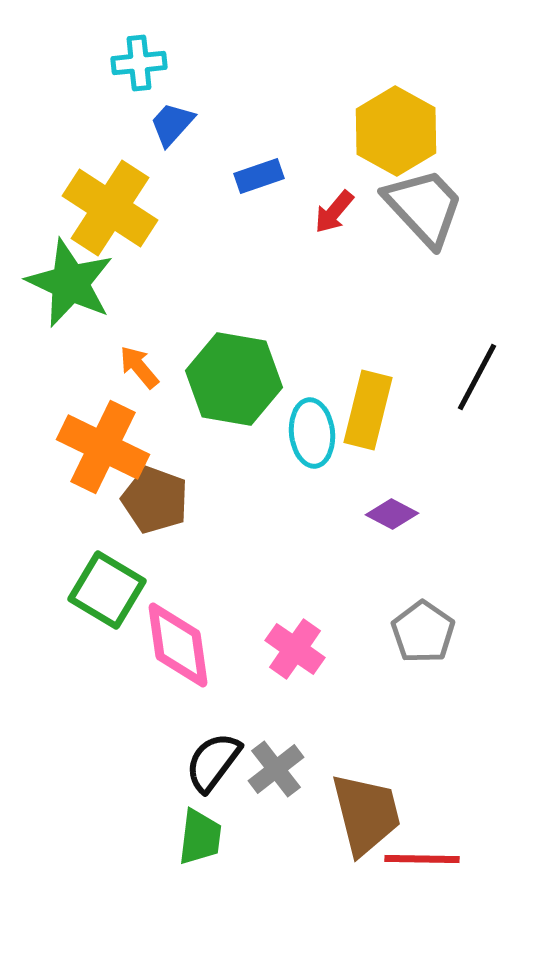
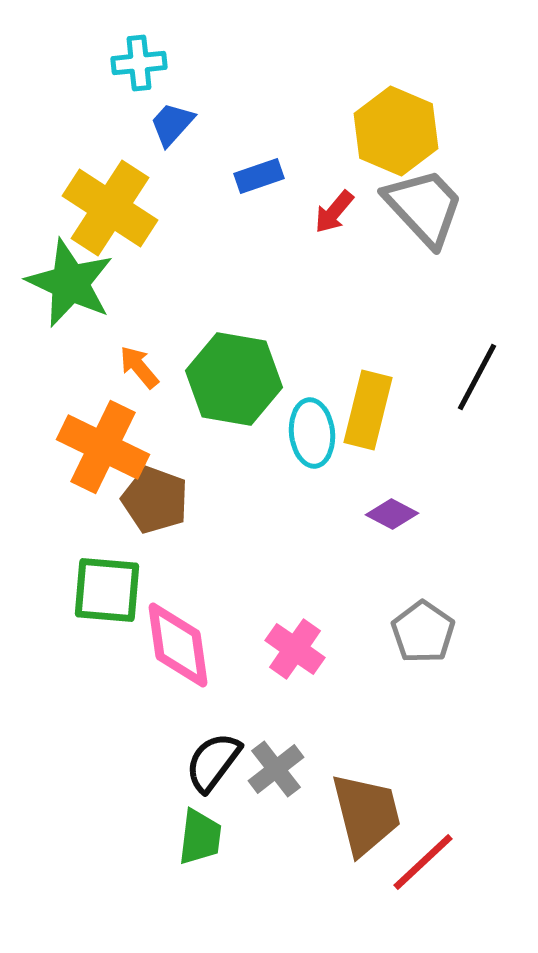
yellow hexagon: rotated 6 degrees counterclockwise
green square: rotated 26 degrees counterclockwise
red line: moved 1 px right, 3 px down; rotated 44 degrees counterclockwise
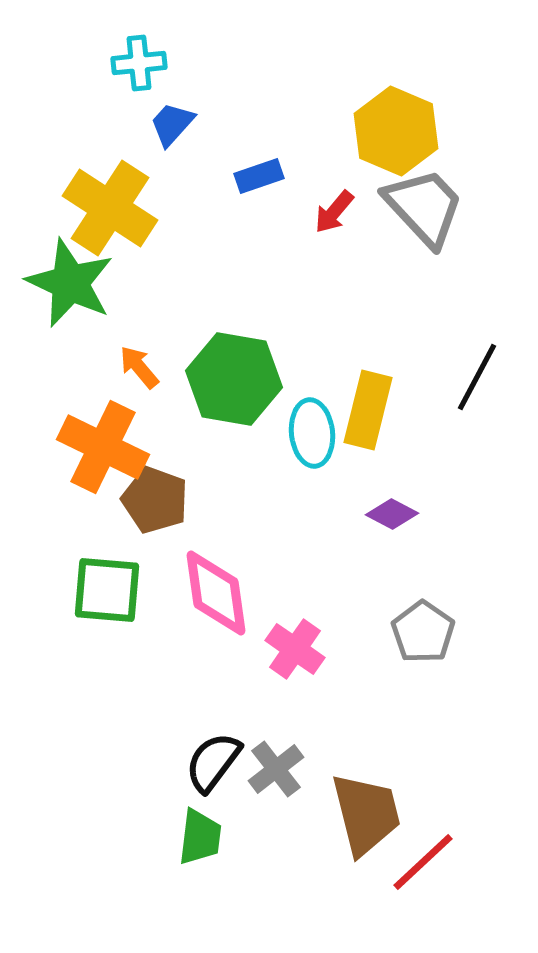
pink diamond: moved 38 px right, 52 px up
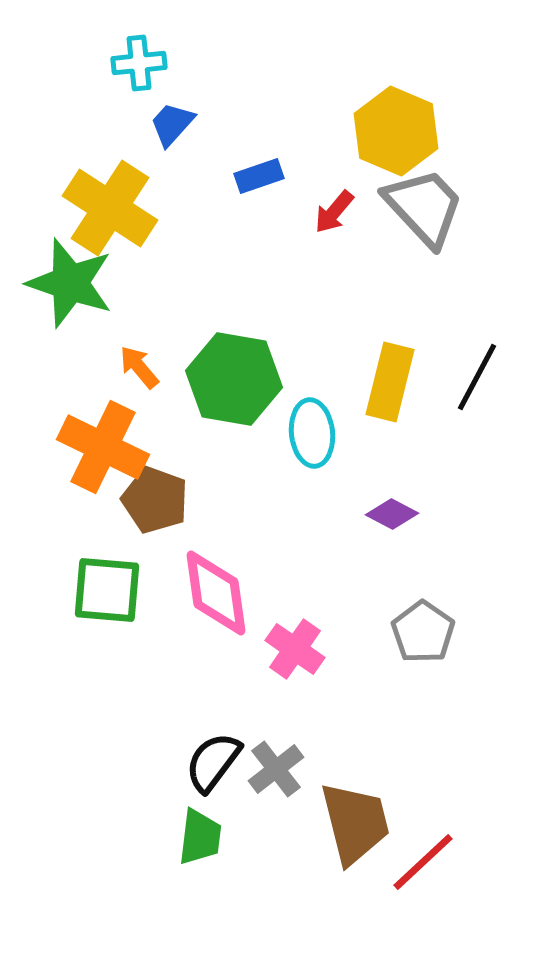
green star: rotated 6 degrees counterclockwise
yellow rectangle: moved 22 px right, 28 px up
brown trapezoid: moved 11 px left, 9 px down
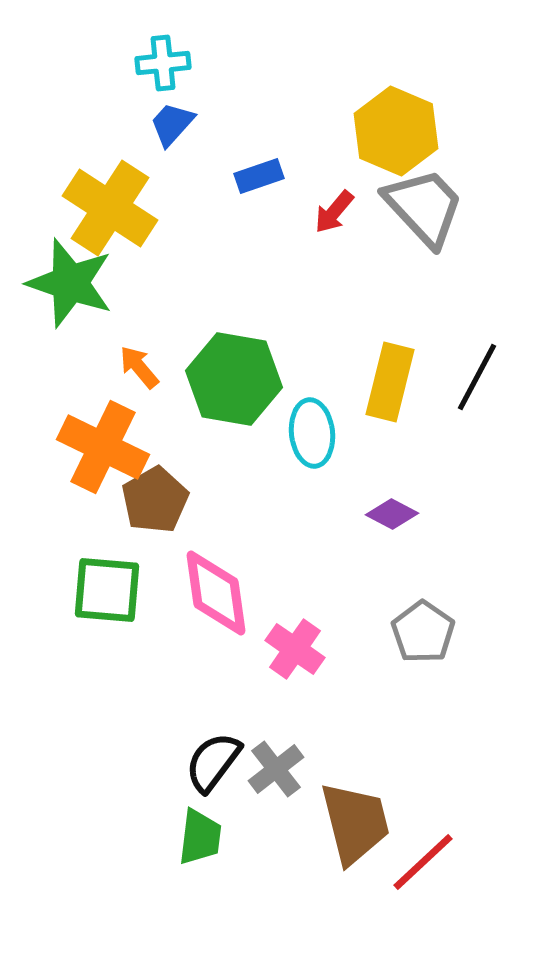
cyan cross: moved 24 px right
brown pentagon: rotated 22 degrees clockwise
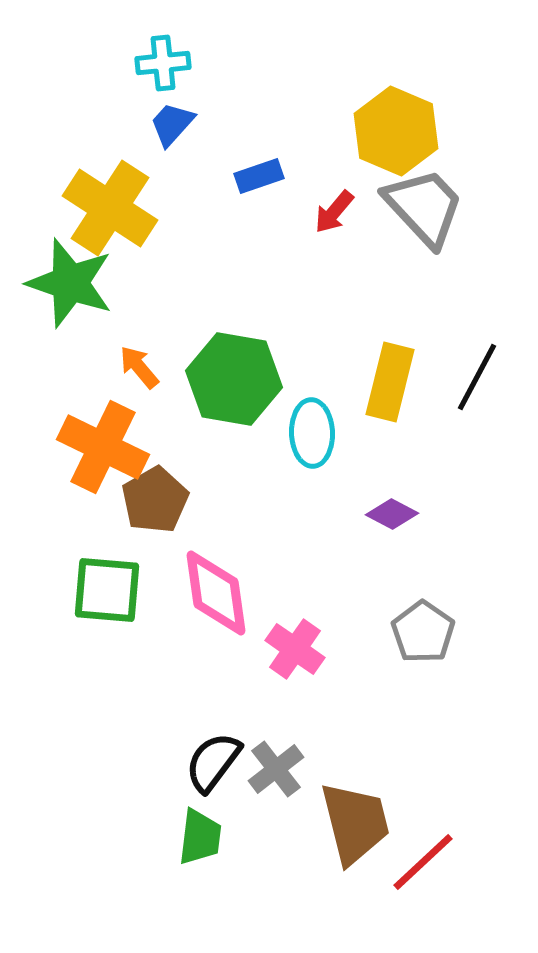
cyan ellipse: rotated 4 degrees clockwise
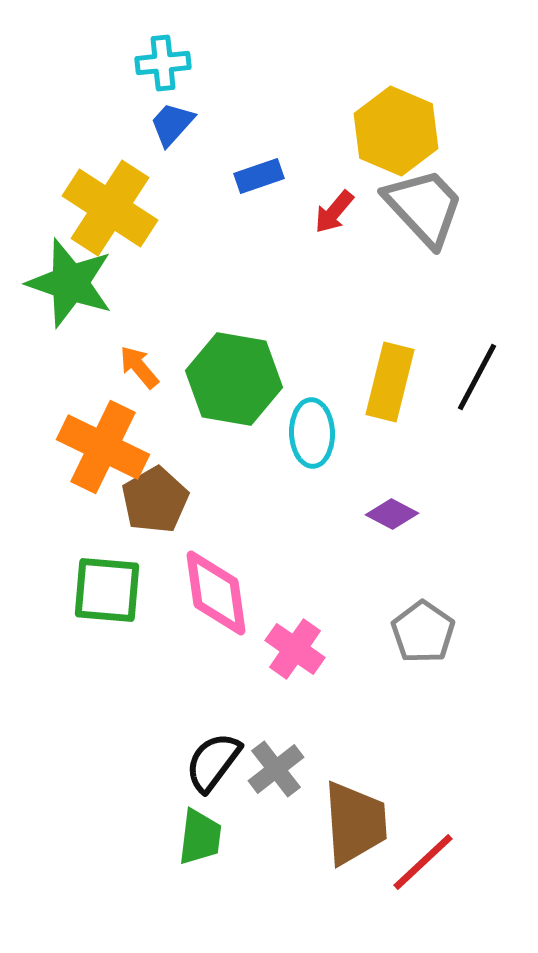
brown trapezoid: rotated 10 degrees clockwise
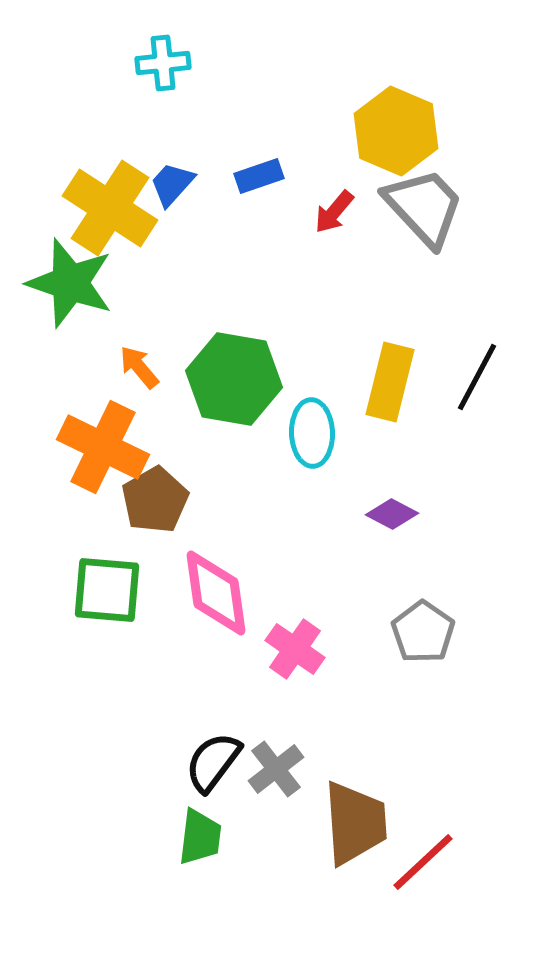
blue trapezoid: moved 60 px down
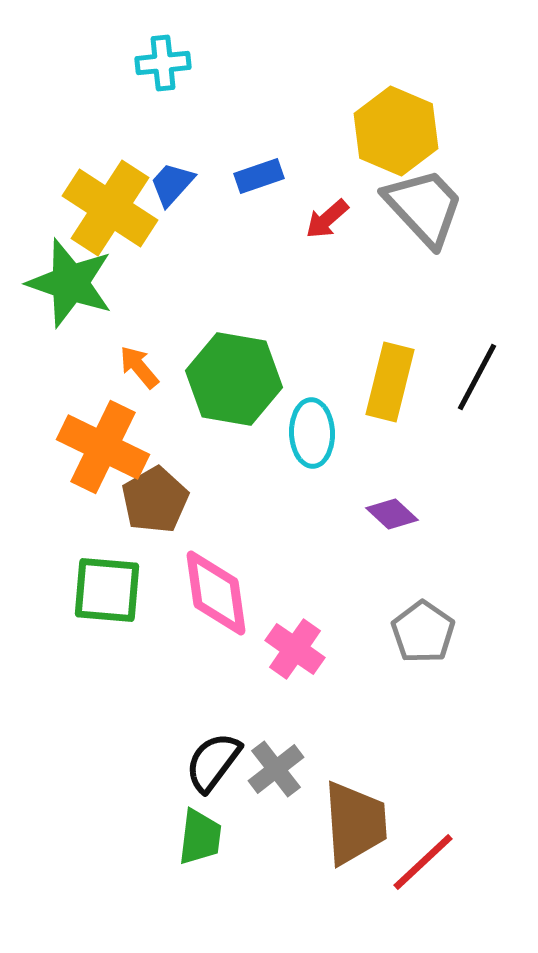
red arrow: moved 7 px left, 7 px down; rotated 9 degrees clockwise
purple diamond: rotated 15 degrees clockwise
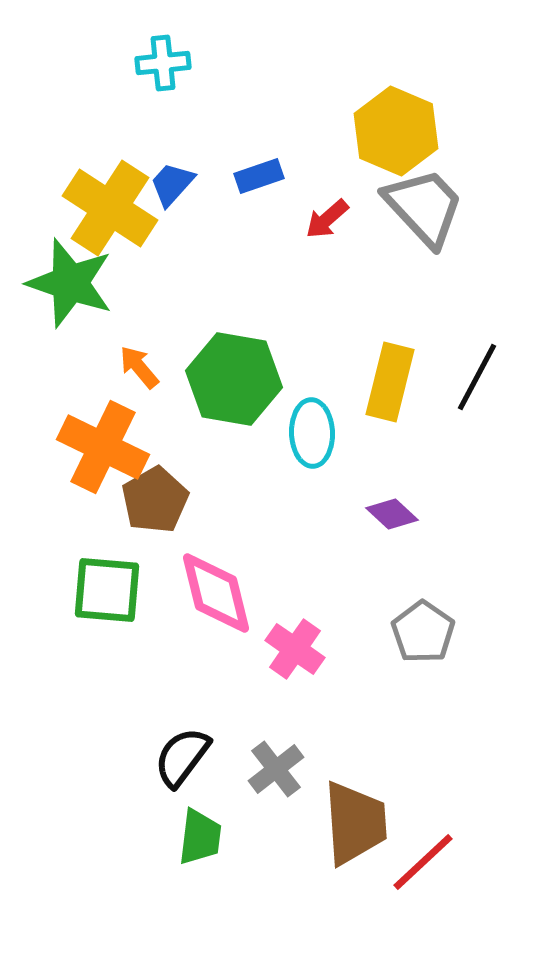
pink diamond: rotated 6 degrees counterclockwise
black semicircle: moved 31 px left, 5 px up
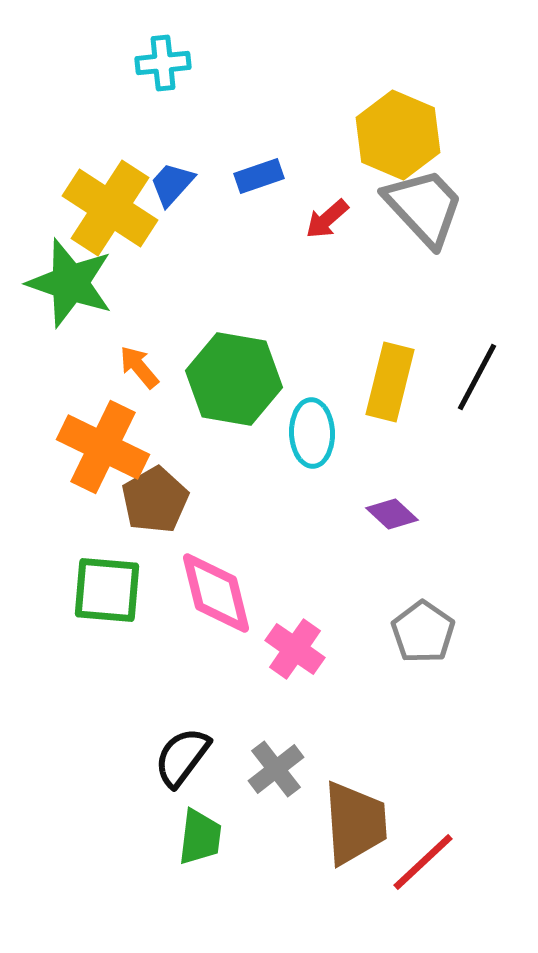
yellow hexagon: moved 2 px right, 4 px down
